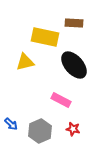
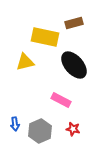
brown rectangle: rotated 18 degrees counterclockwise
blue arrow: moved 4 px right; rotated 40 degrees clockwise
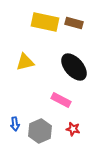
brown rectangle: rotated 30 degrees clockwise
yellow rectangle: moved 15 px up
black ellipse: moved 2 px down
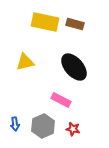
brown rectangle: moved 1 px right, 1 px down
gray hexagon: moved 3 px right, 5 px up
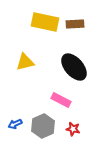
brown rectangle: rotated 18 degrees counterclockwise
blue arrow: rotated 72 degrees clockwise
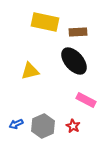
brown rectangle: moved 3 px right, 8 px down
yellow triangle: moved 5 px right, 9 px down
black ellipse: moved 6 px up
pink rectangle: moved 25 px right
blue arrow: moved 1 px right
red star: moved 3 px up; rotated 16 degrees clockwise
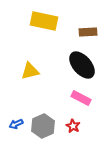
yellow rectangle: moved 1 px left, 1 px up
brown rectangle: moved 10 px right
black ellipse: moved 8 px right, 4 px down
pink rectangle: moved 5 px left, 2 px up
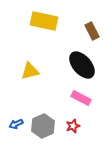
brown rectangle: moved 4 px right, 1 px up; rotated 66 degrees clockwise
red star: rotated 24 degrees clockwise
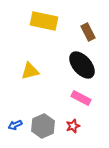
brown rectangle: moved 4 px left, 1 px down
blue arrow: moved 1 px left, 1 px down
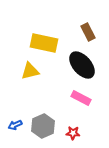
yellow rectangle: moved 22 px down
red star: moved 7 px down; rotated 24 degrees clockwise
